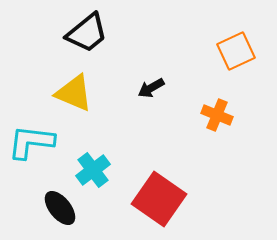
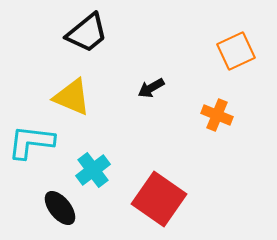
yellow triangle: moved 2 px left, 4 px down
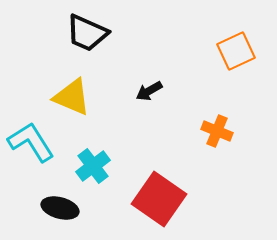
black trapezoid: rotated 63 degrees clockwise
black arrow: moved 2 px left, 3 px down
orange cross: moved 16 px down
cyan L-shape: rotated 51 degrees clockwise
cyan cross: moved 4 px up
black ellipse: rotated 36 degrees counterclockwise
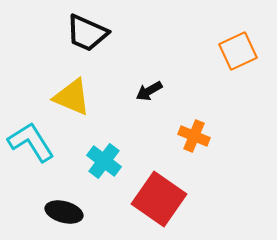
orange square: moved 2 px right
orange cross: moved 23 px left, 5 px down
cyan cross: moved 11 px right, 5 px up; rotated 16 degrees counterclockwise
black ellipse: moved 4 px right, 4 px down
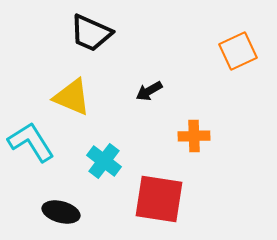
black trapezoid: moved 4 px right
orange cross: rotated 24 degrees counterclockwise
red square: rotated 26 degrees counterclockwise
black ellipse: moved 3 px left
